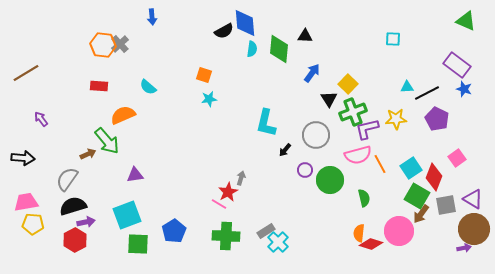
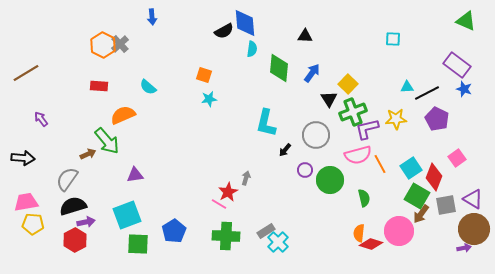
orange hexagon at (103, 45): rotated 20 degrees clockwise
green diamond at (279, 49): moved 19 px down
gray arrow at (241, 178): moved 5 px right
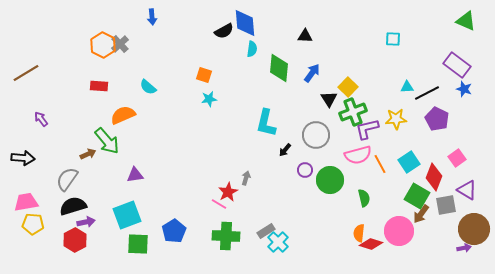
yellow square at (348, 84): moved 3 px down
cyan square at (411, 168): moved 2 px left, 6 px up
purple triangle at (473, 199): moved 6 px left, 9 px up
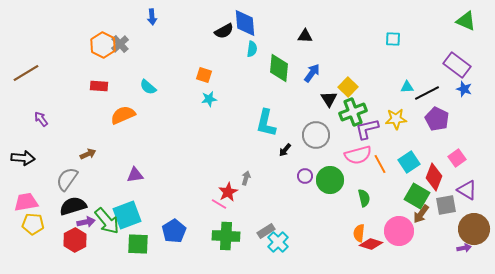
green arrow at (107, 141): moved 80 px down
purple circle at (305, 170): moved 6 px down
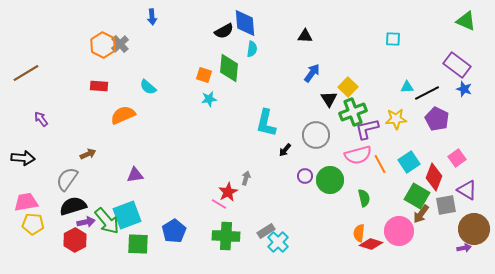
green diamond at (279, 68): moved 50 px left
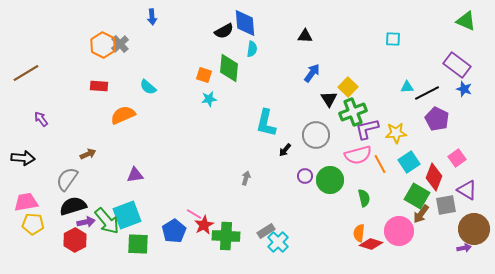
yellow star at (396, 119): moved 14 px down
red star at (228, 192): moved 24 px left, 33 px down
pink line at (219, 204): moved 25 px left, 10 px down
